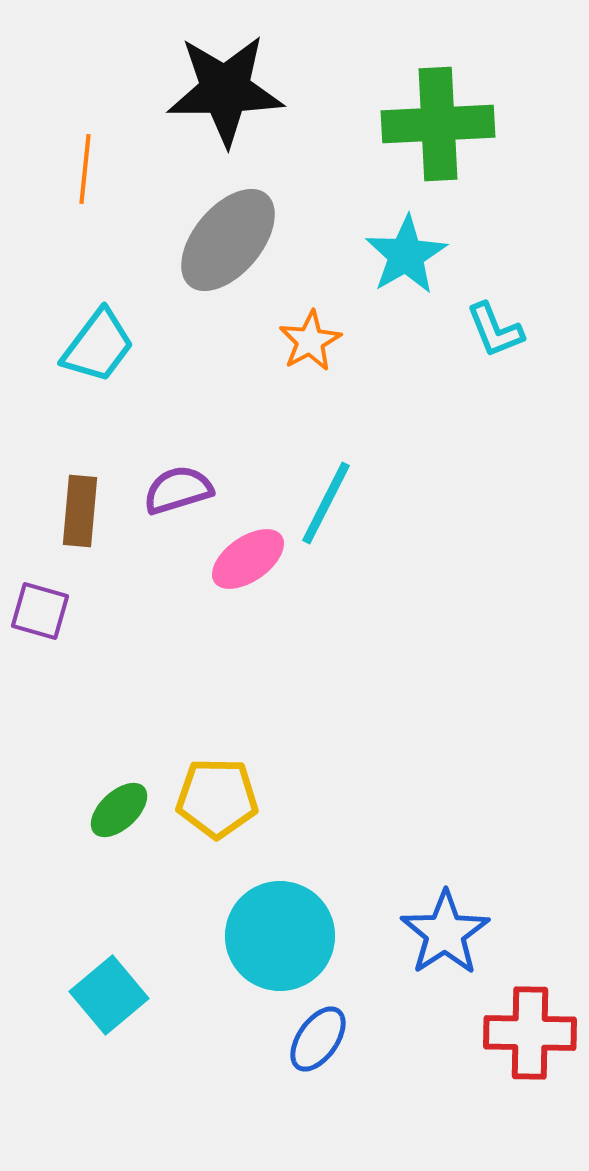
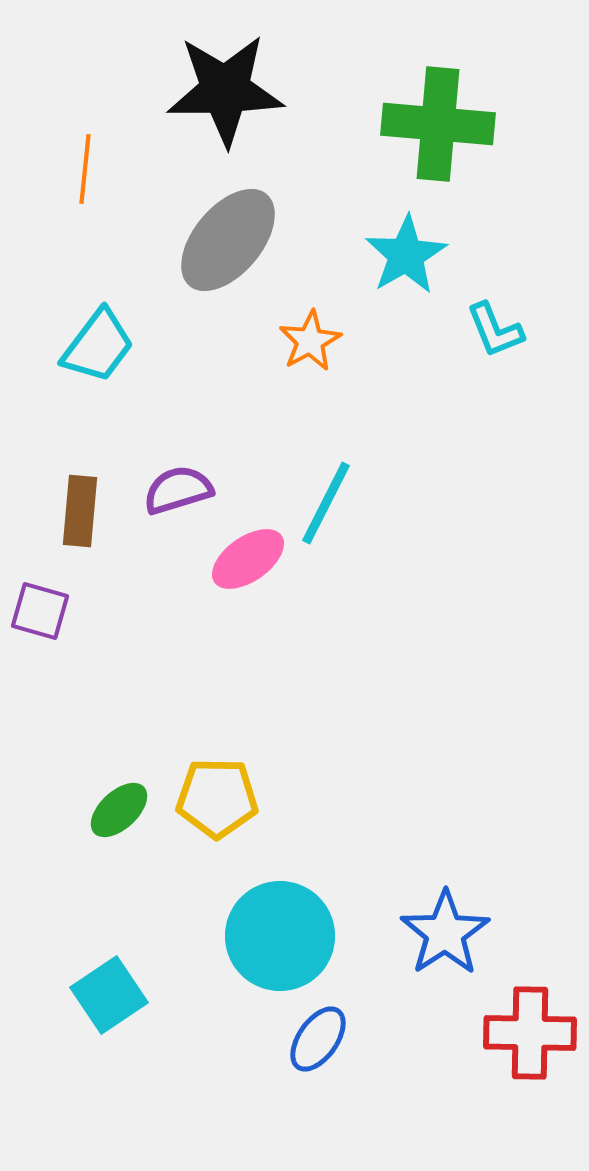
green cross: rotated 8 degrees clockwise
cyan square: rotated 6 degrees clockwise
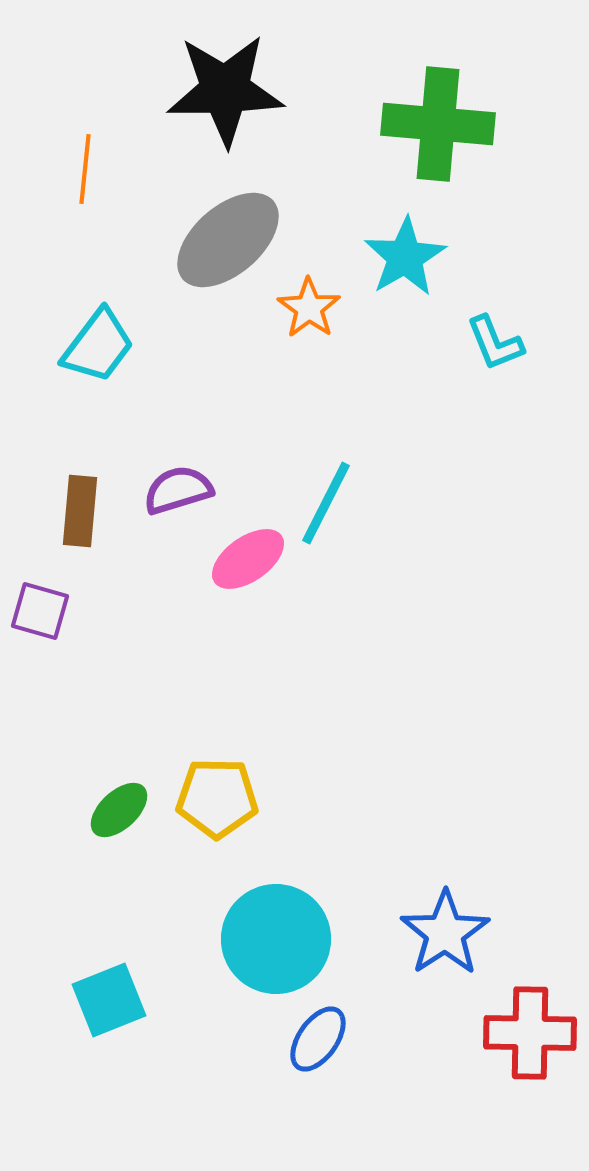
gray ellipse: rotated 9 degrees clockwise
cyan star: moved 1 px left, 2 px down
cyan L-shape: moved 13 px down
orange star: moved 1 px left, 33 px up; rotated 8 degrees counterclockwise
cyan circle: moved 4 px left, 3 px down
cyan square: moved 5 px down; rotated 12 degrees clockwise
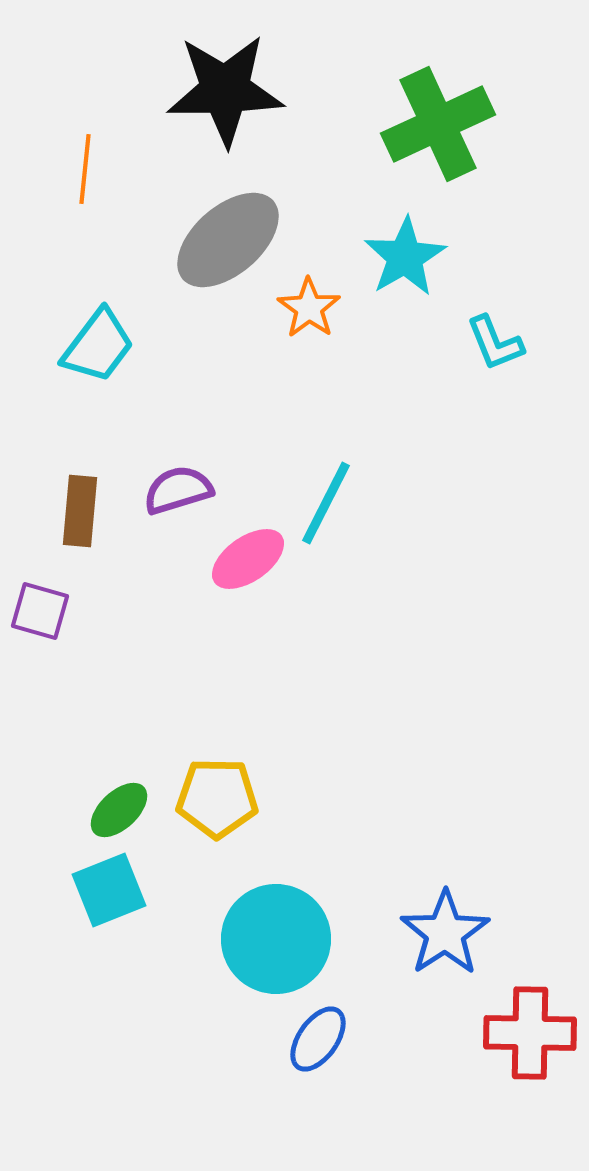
green cross: rotated 30 degrees counterclockwise
cyan square: moved 110 px up
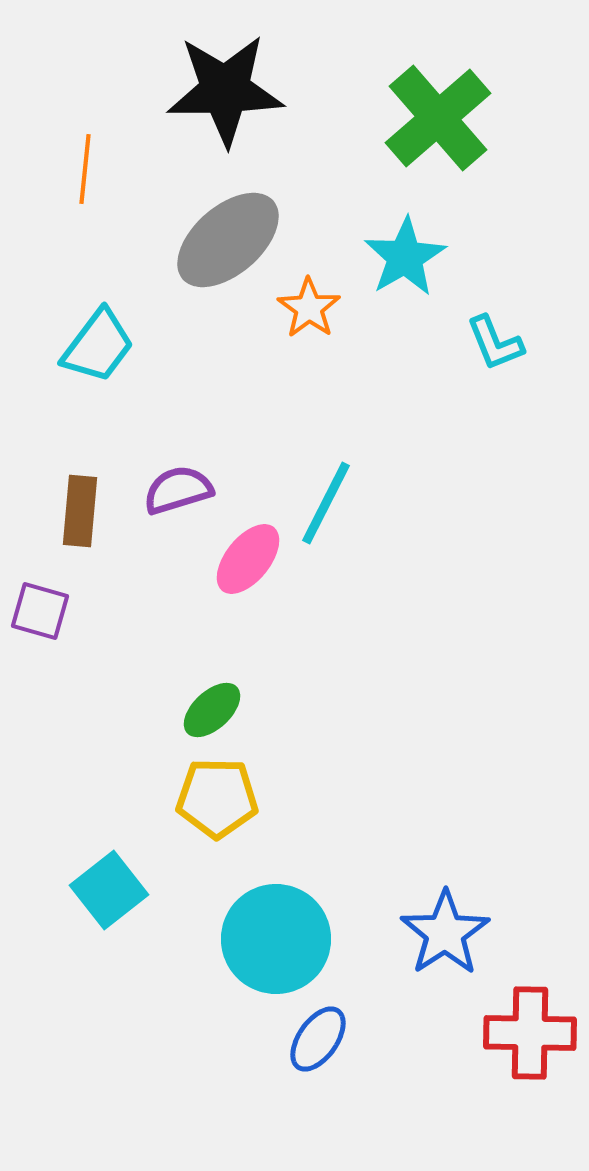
green cross: moved 6 px up; rotated 16 degrees counterclockwise
pink ellipse: rotated 16 degrees counterclockwise
green ellipse: moved 93 px right, 100 px up
cyan square: rotated 16 degrees counterclockwise
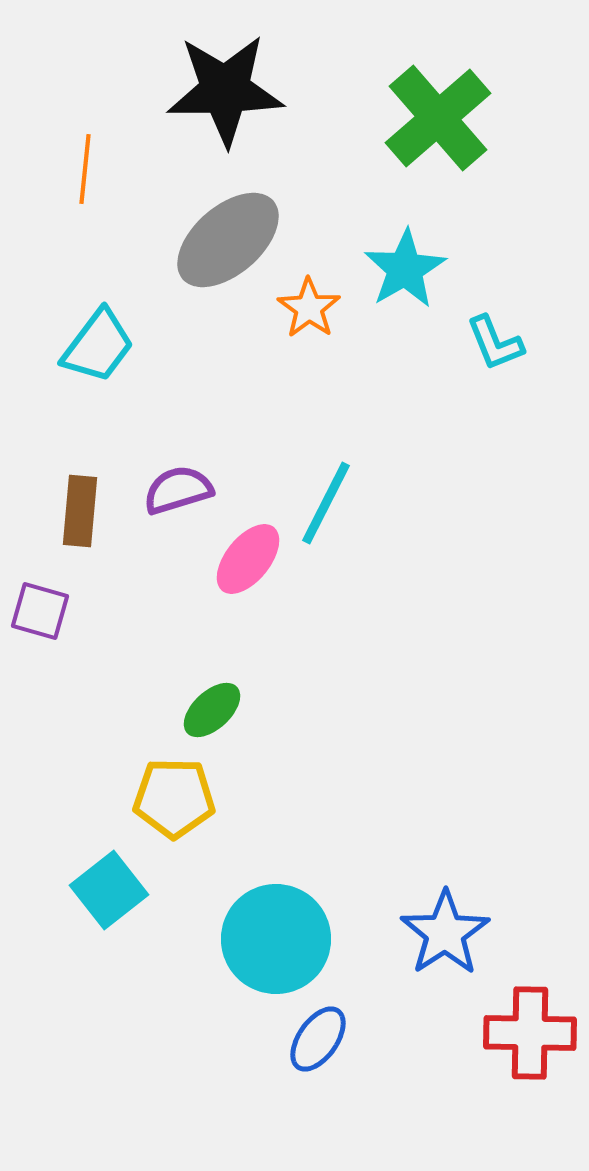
cyan star: moved 12 px down
yellow pentagon: moved 43 px left
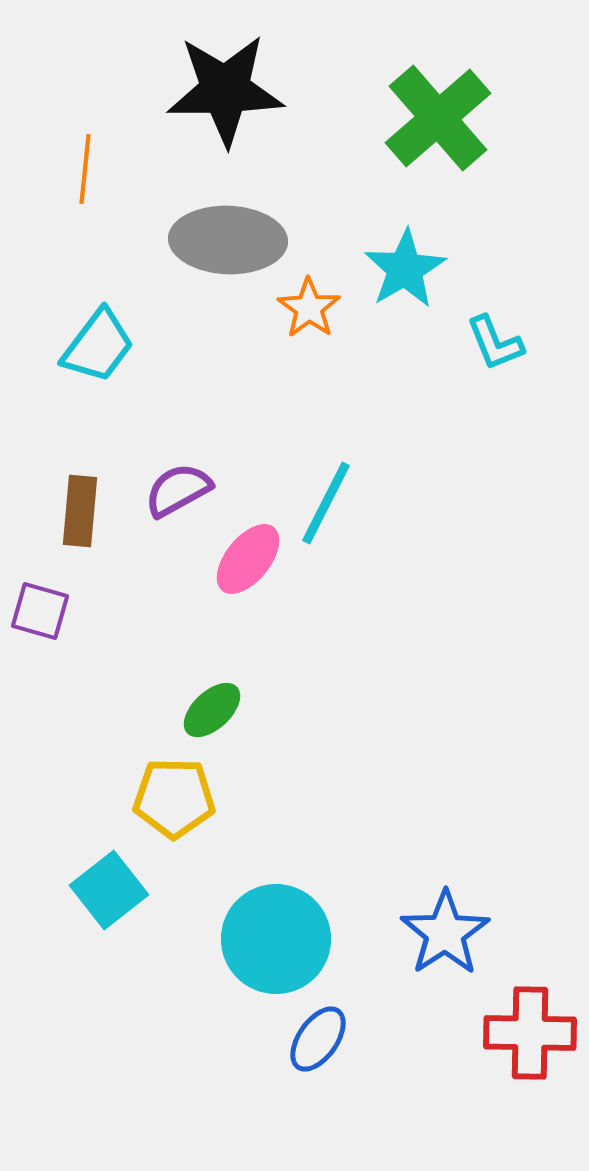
gray ellipse: rotated 43 degrees clockwise
purple semicircle: rotated 12 degrees counterclockwise
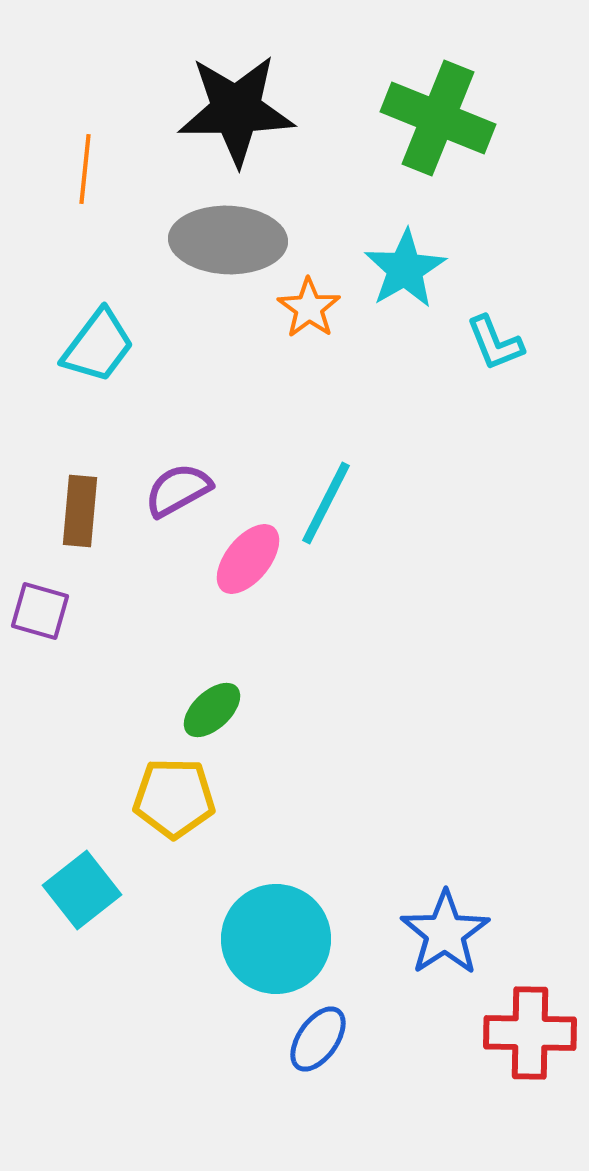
black star: moved 11 px right, 20 px down
green cross: rotated 27 degrees counterclockwise
cyan square: moved 27 px left
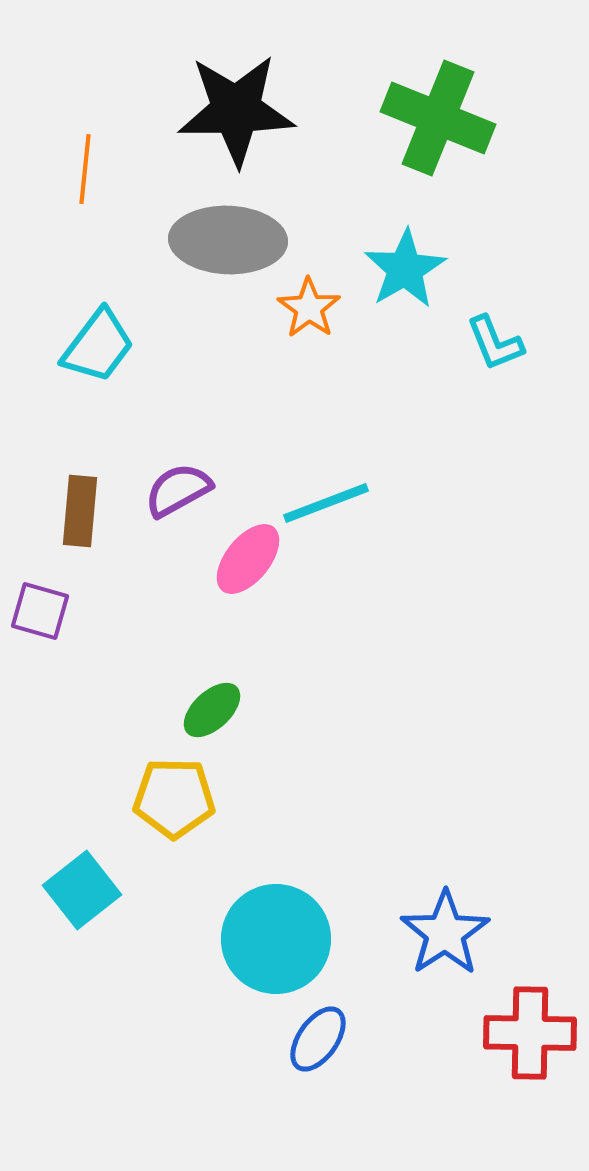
cyan line: rotated 42 degrees clockwise
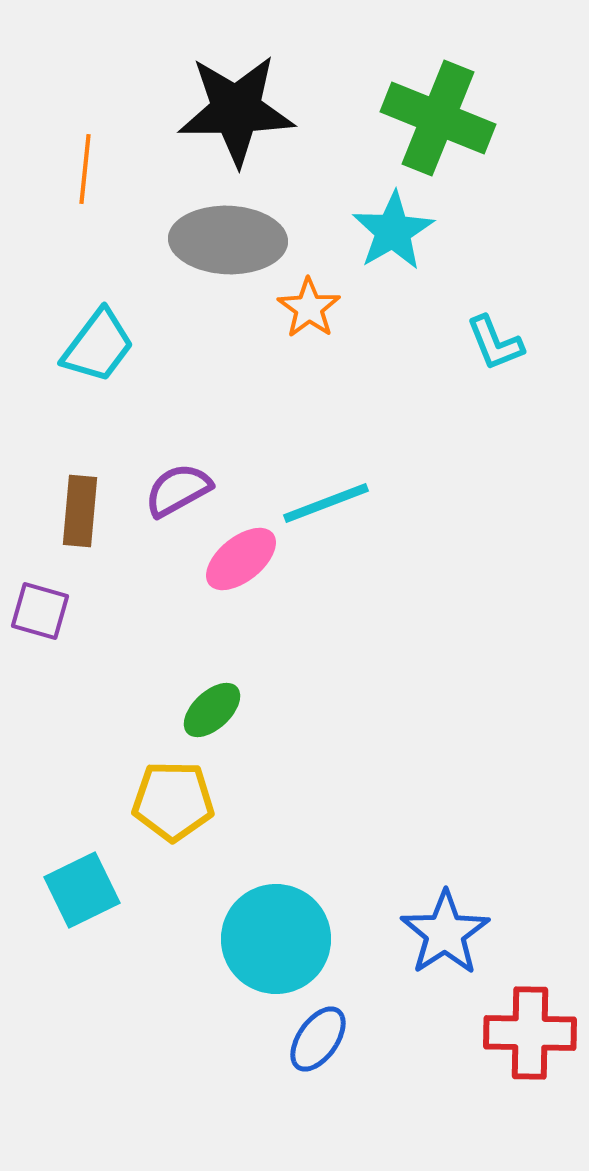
cyan star: moved 12 px left, 38 px up
pink ellipse: moved 7 px left; rotated 12 degrees clockwise
yellow pentagon: moved 1 px left, 3 px down
cyan square: rotated 12 degrees clockwise
